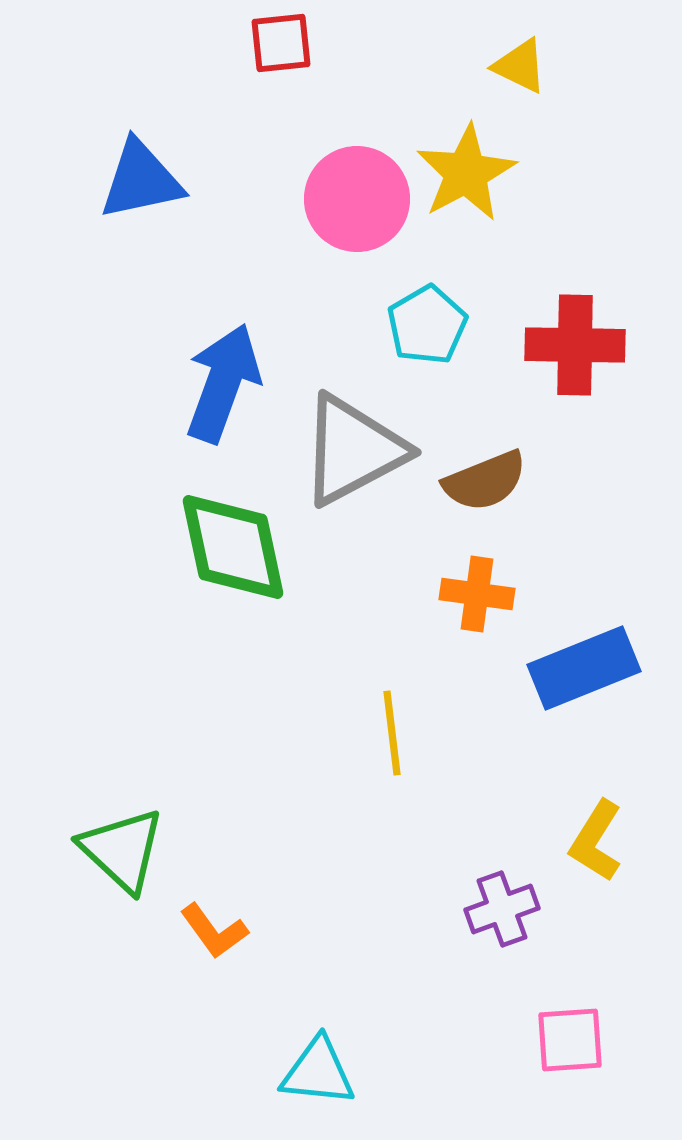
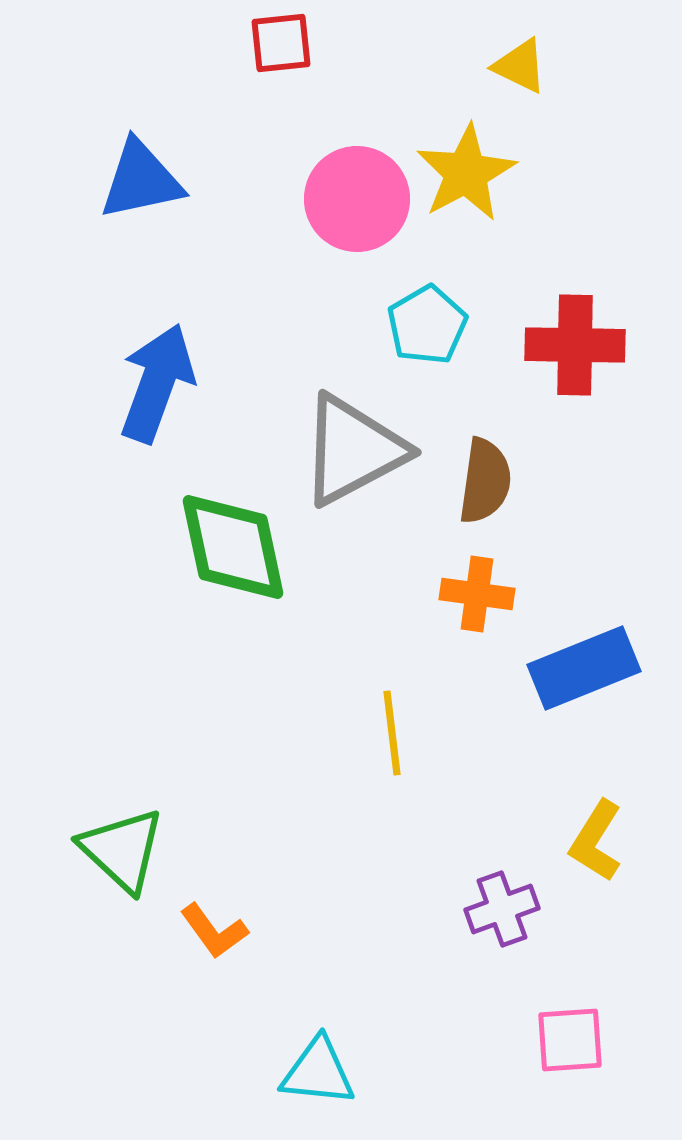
blue arrow: moved 66 px left
brown semicircle: rotated 60 degrees counterclockwise
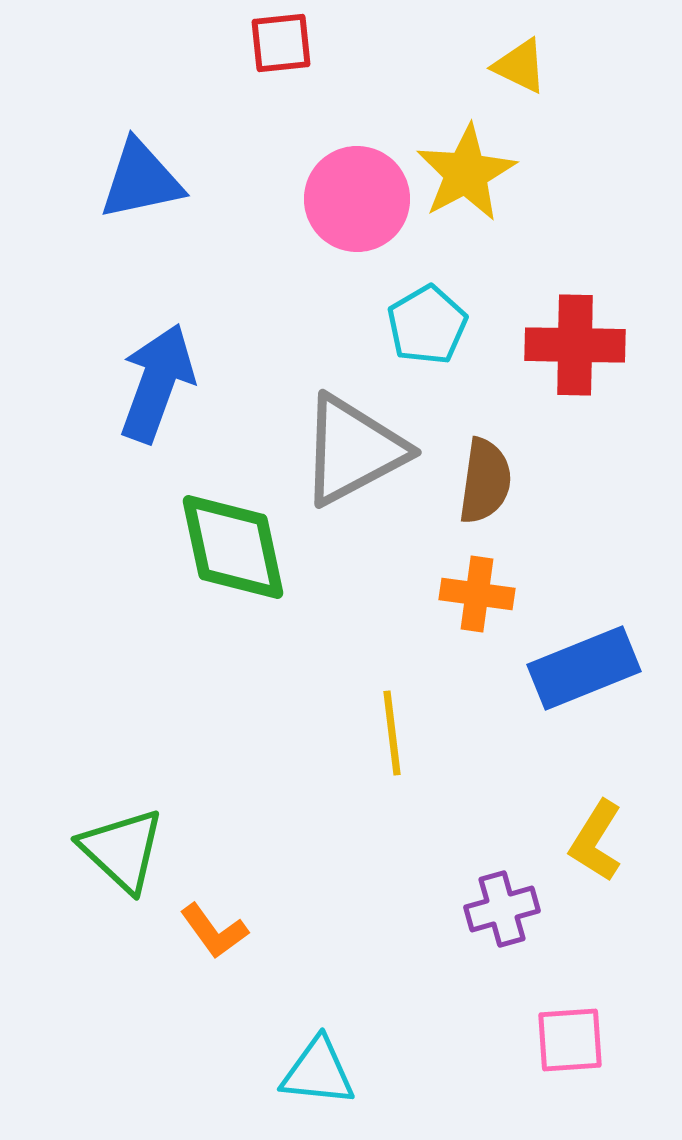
purple cross: rotated 4 degrees clockwise
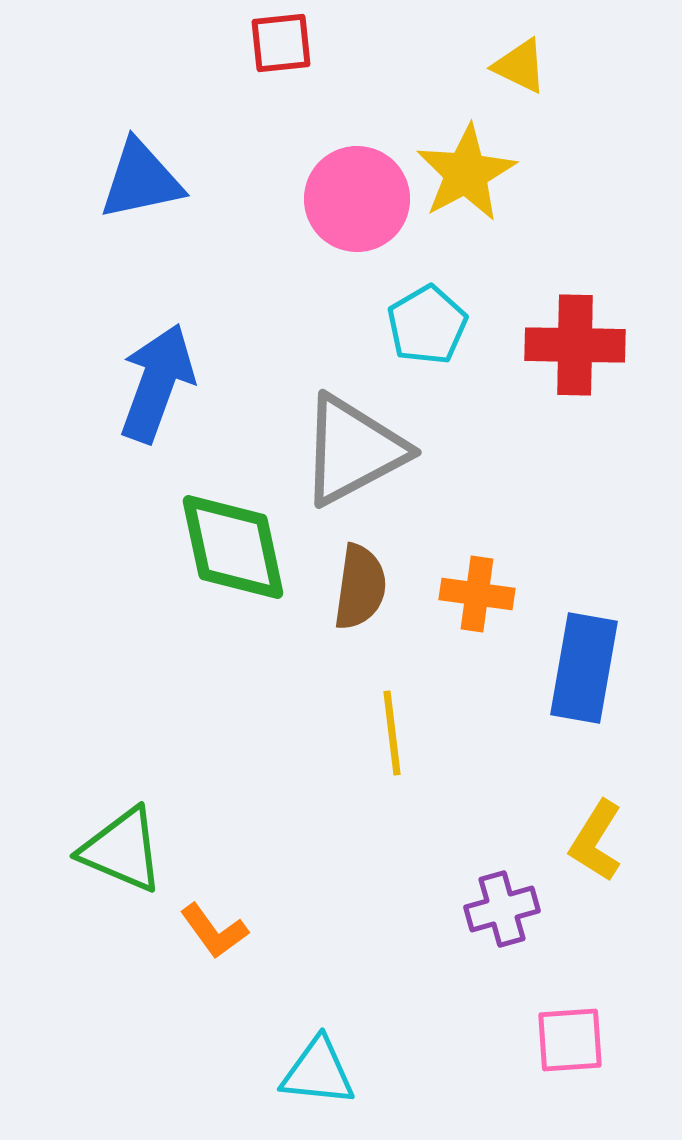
brown semicircle: moved 125 px left, 106 px down
blue rectangle: rotated 58 degrees counterclockwise
green triangle: rotated 20 degrees counterclockwise
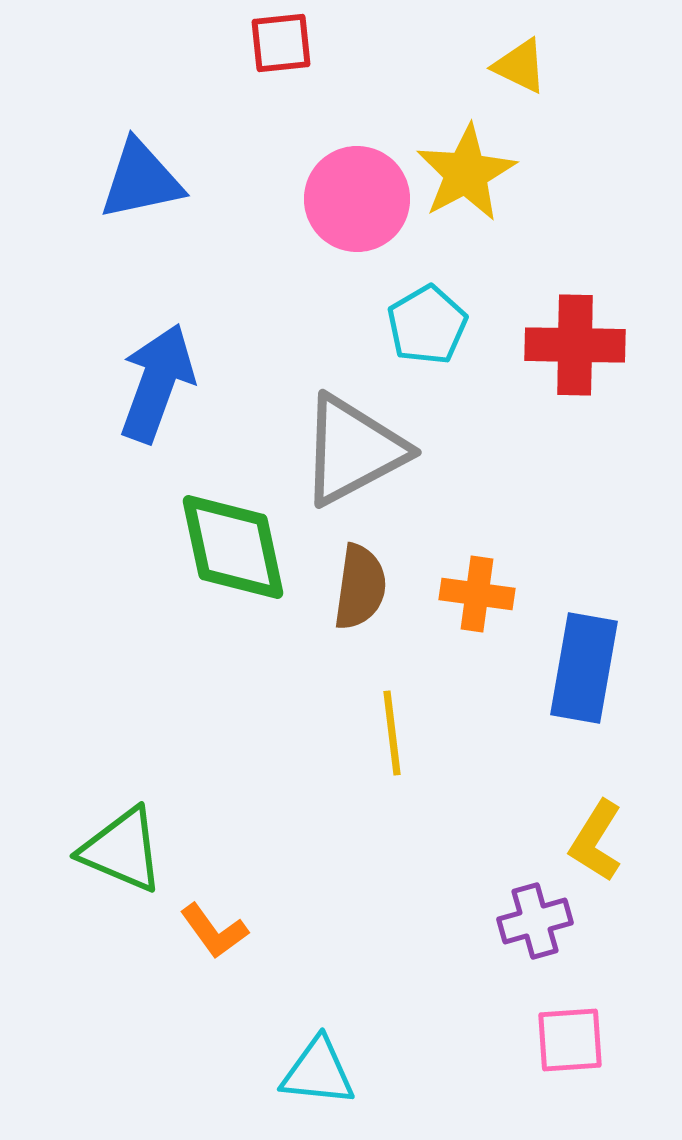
purple cross: moved 33 px right, 12 px down
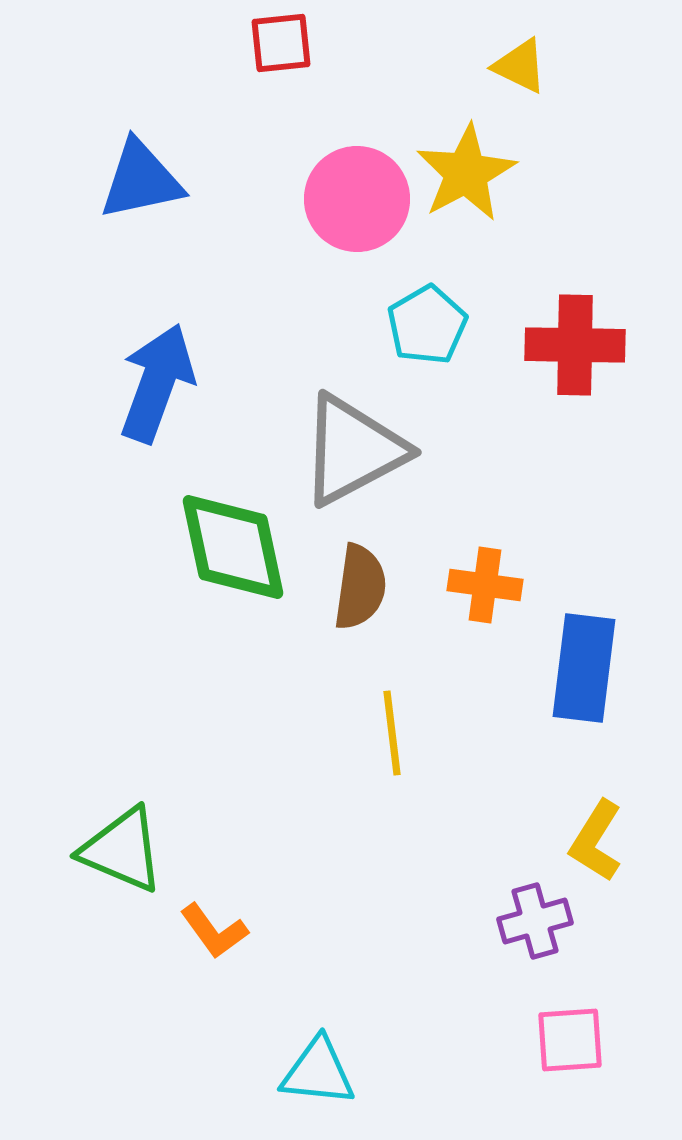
orange cross: moved 8 px right, 9 px up
blue rectangle: rotated 3 degrees counterclockwise
